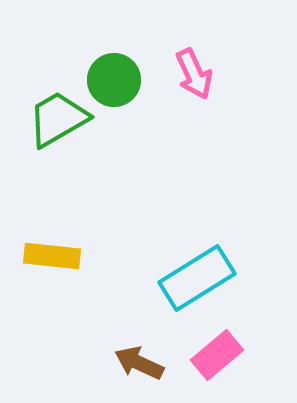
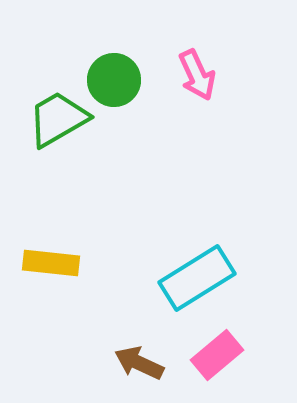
pink arrow: moved 3 px right, 1 px down
yellow rectangle: moved 1 px left, 7 px down
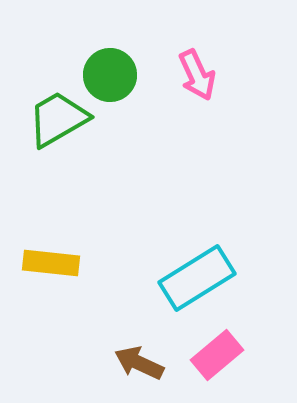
green circle: moved 4 px left, 5 px up
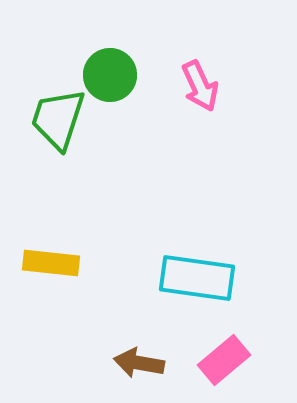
pink arrow: moved 3 px right, 11 px down
green trapezoid: rotated 42 degrees counterclockwise
cyan rectangle: rotated 40 degrees clockwise
pink rectangle: moved 7 px right, 5 px down
brown arrow: rotated 15 degrees counterclockwise
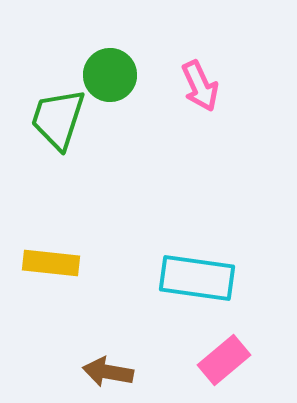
brown arrow: moved 31 px left, 9 px down
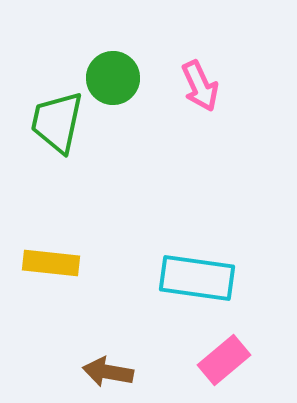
green circle: moved 3 px right, 3 px down
green trapezoid: moved 1 px left, 3 px down; rotated 6 degrees counterclockwise
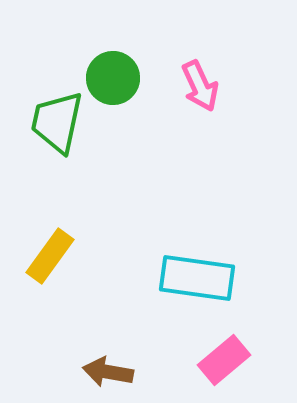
yellow rectangle: moved 1 px left, 7 px up; rotated 60 degrees counterclockwise
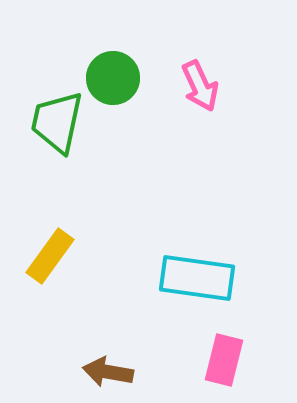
pink rectangle: rotated 36 degrees counterclockwise
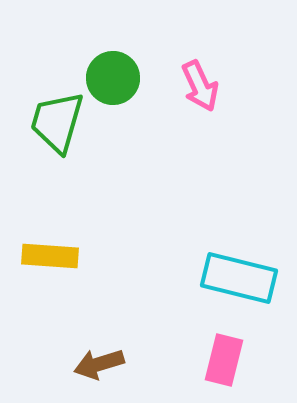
green trapezoid: rotated 4 degrees clockwise
yellow rectangle: rotated 58 degrees clockwise
cyan rectangle: moved 42 px right; rotated 6 degrees clockwise
brown arrow: moved 9 px left, 8 px up; rotated 27 degrees counterclockwise
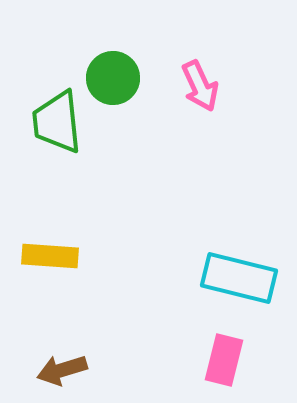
green trapezoid: rotated 22 degrees counterclockwise
brown arrow: moved 37 px left, 6 px down
